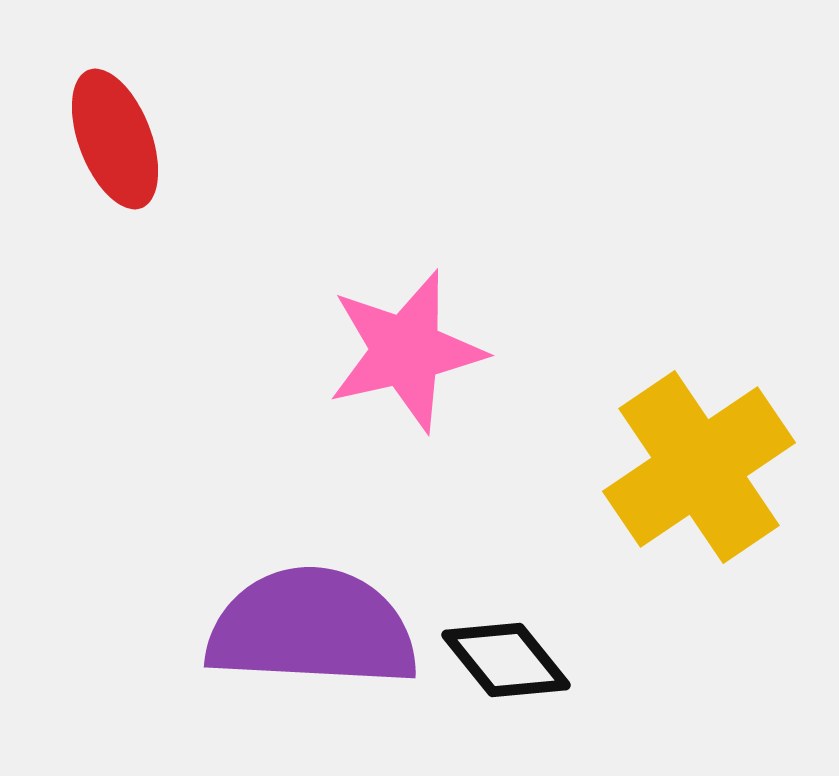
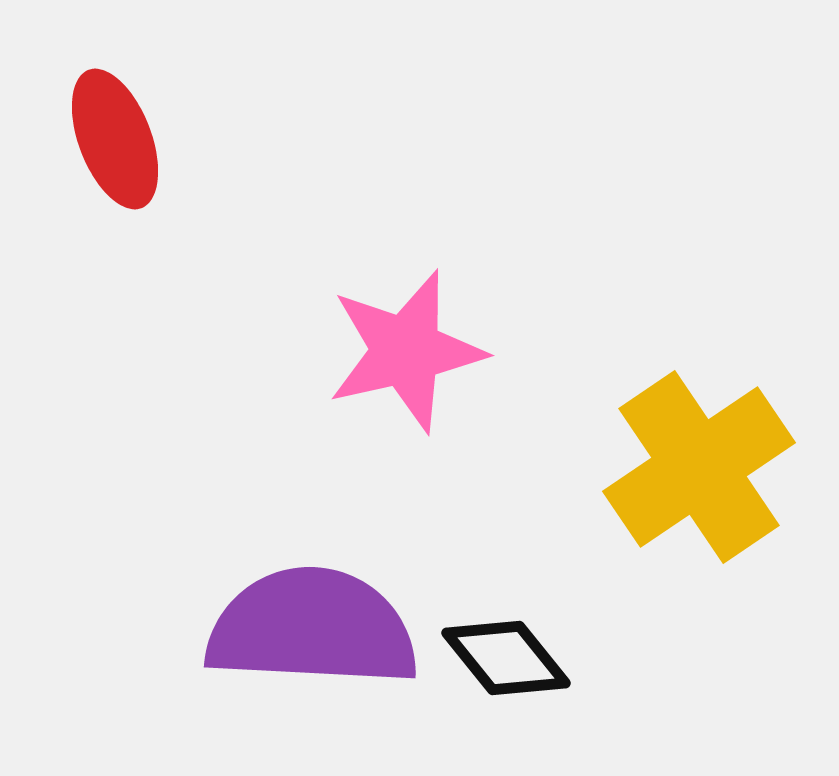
black diamond: moved 2 px up
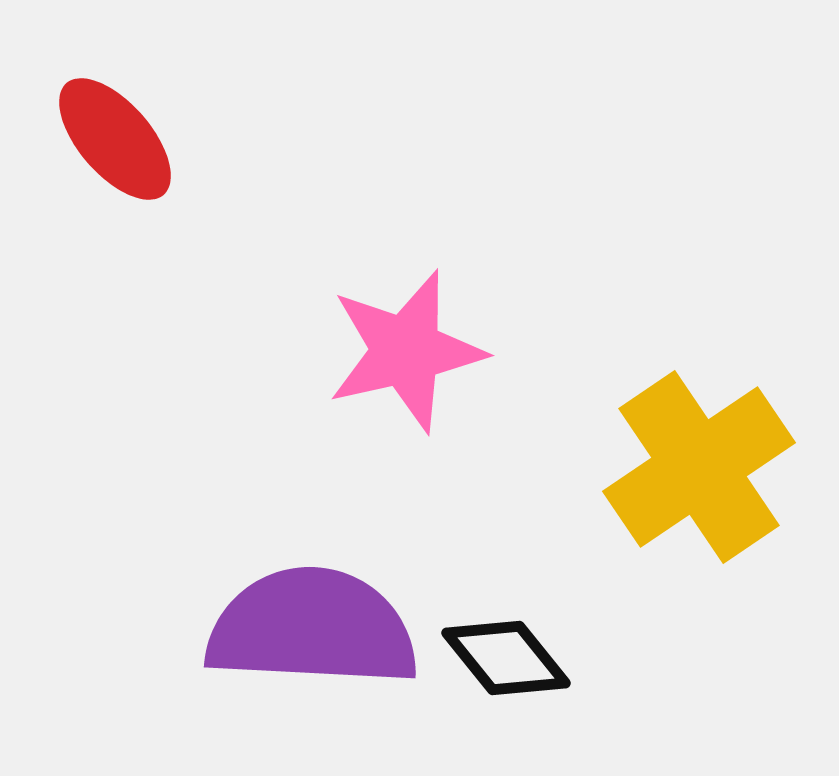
red ellipse: rotated 20 degrees counterclockwise
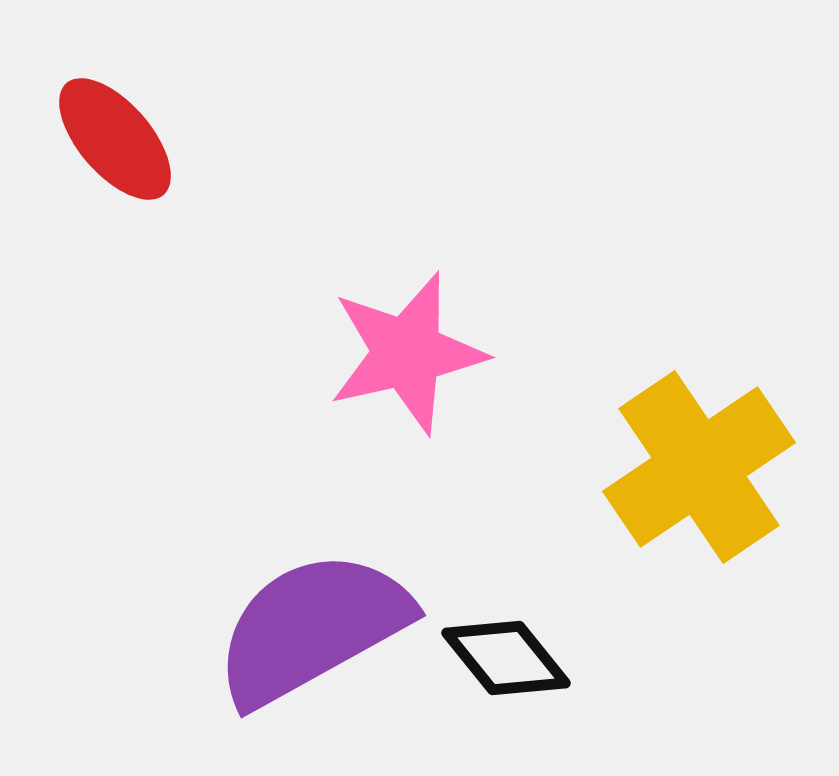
pink star: moved 1 px right, 2 px down
purple semicircle: rotated 32 degrees counterclockwise
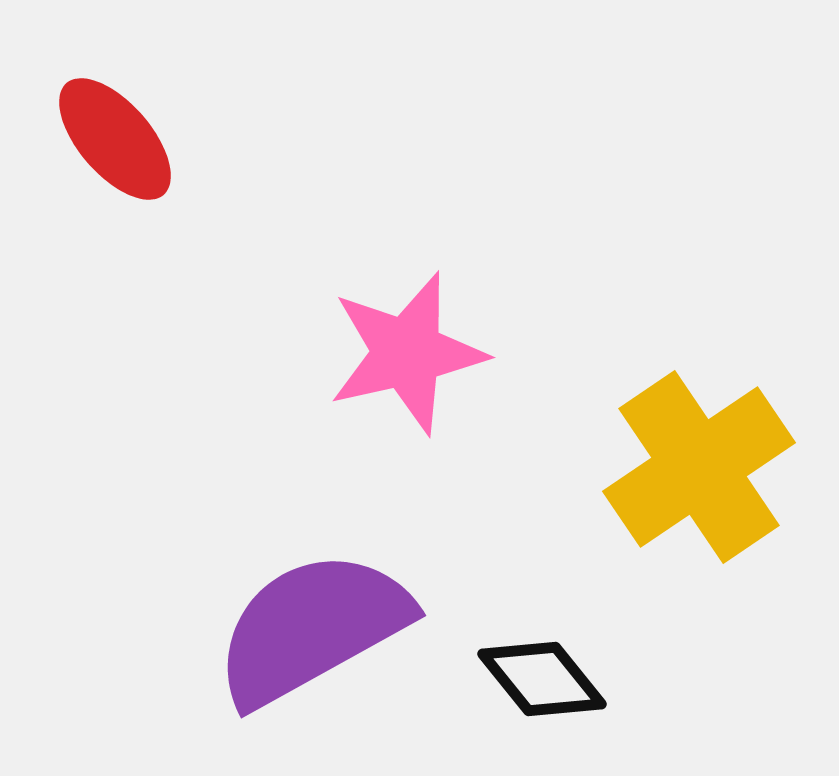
black diamond: moved 36 px right, 21 px down
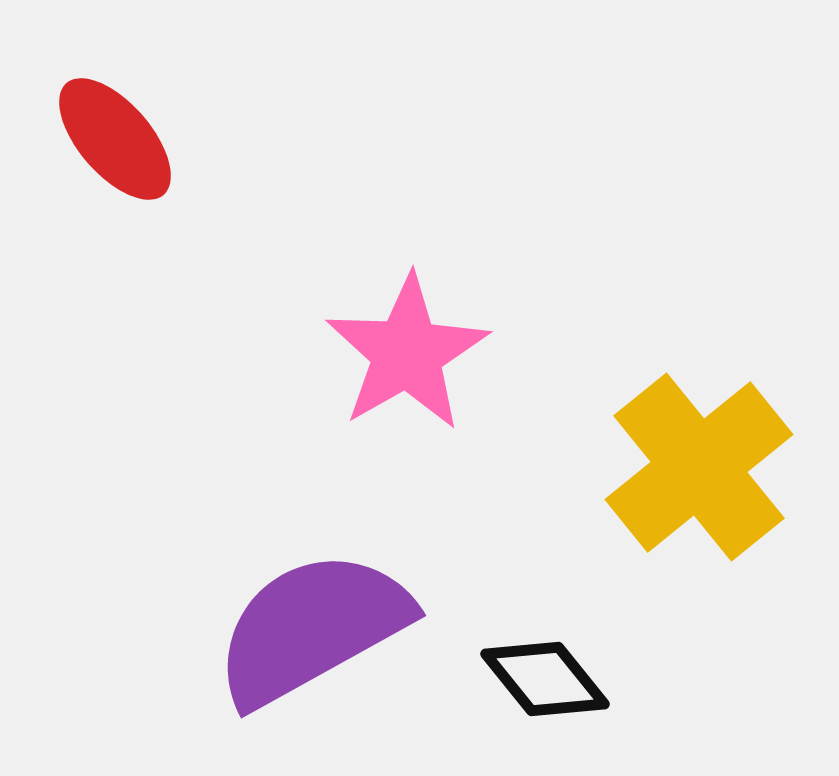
pink star: rotated 17 degrees counterclockwise
yellow cross: rotated 5 degrees counterclockwise
black diamond: moved 3 px right
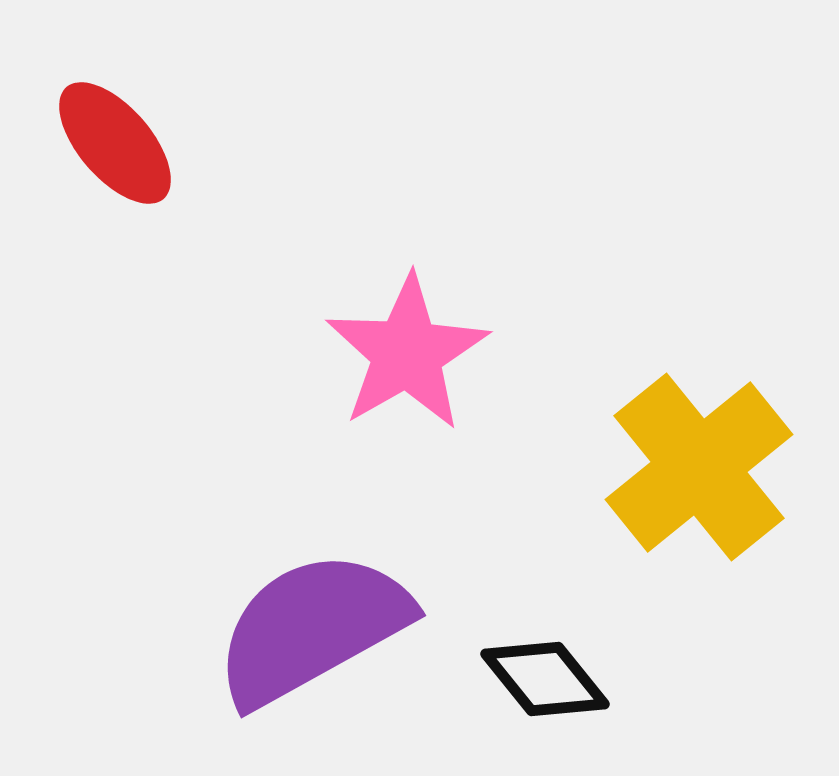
red ellipse: moved 4 px down
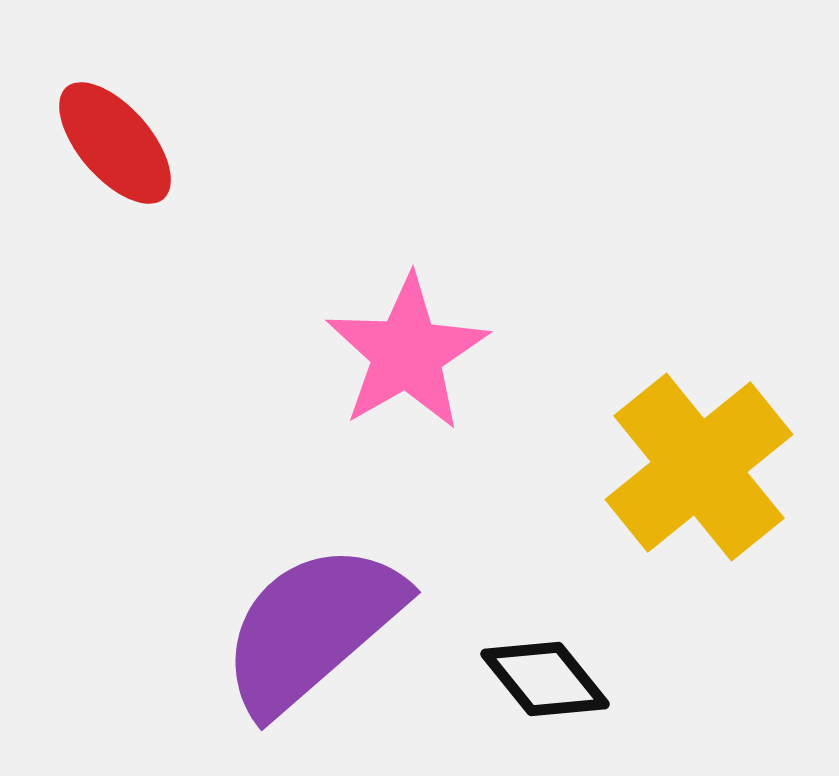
purple semicircle: rotated 12 degrees counterclockwise
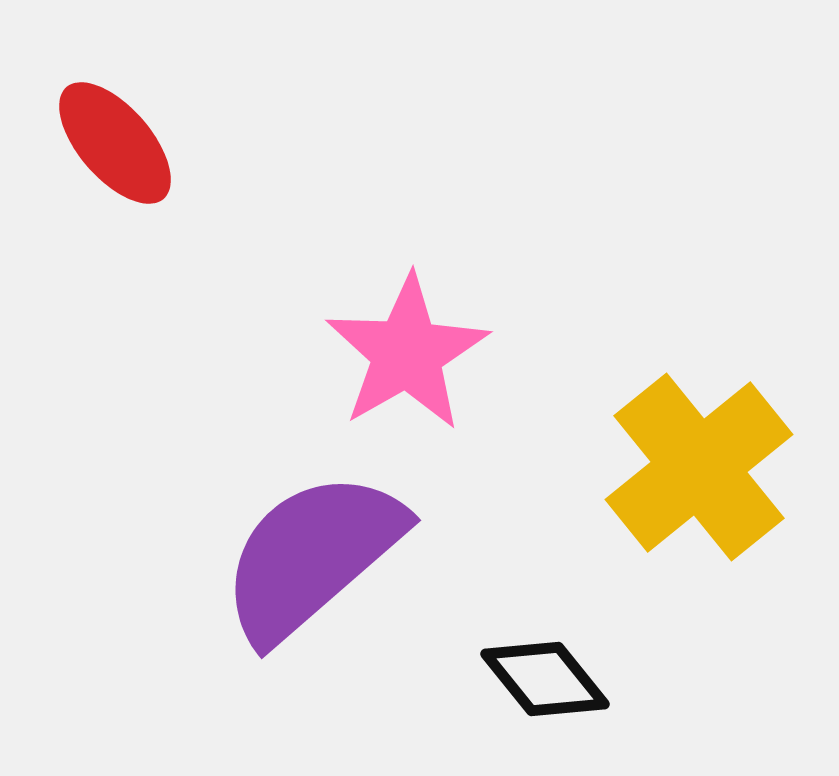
purple semicircle: moved 72 px up
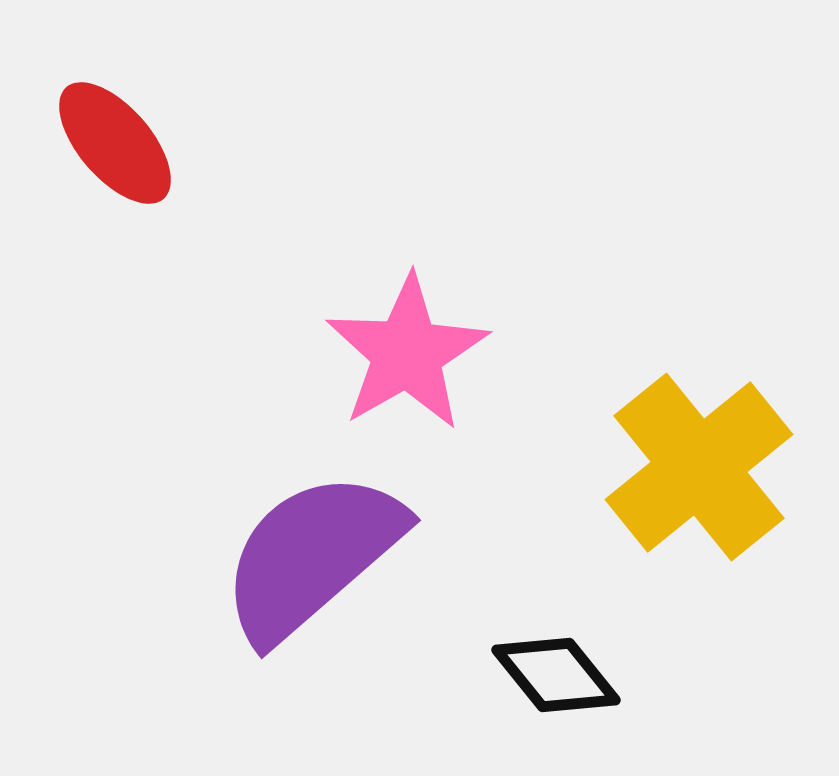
black diamond: moved 11 px right, 4 px up
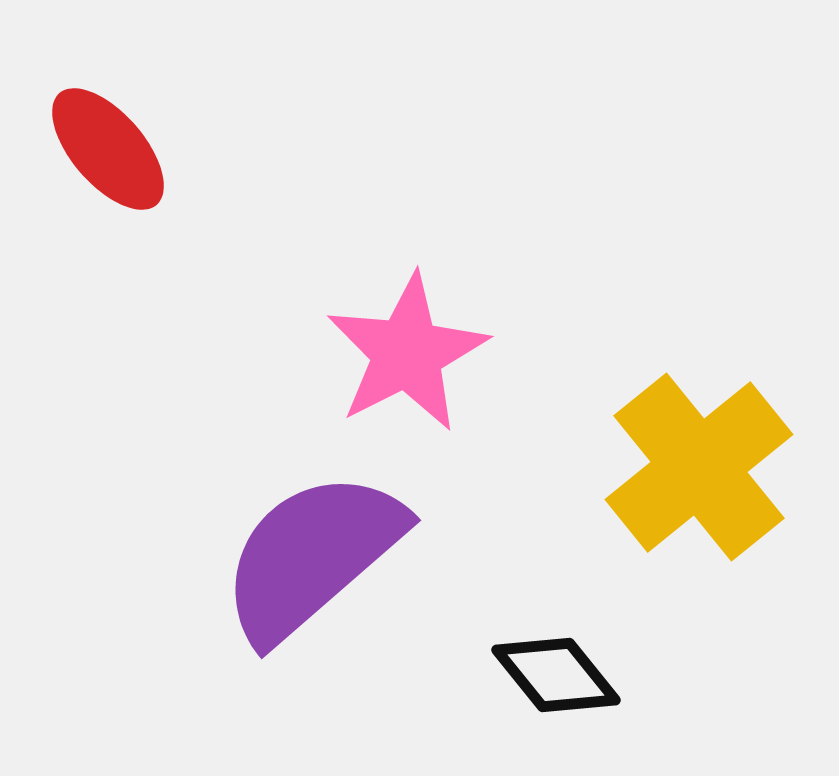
red ellipse: moved 7 px left, 6 px down
pink star: rotated 3 degrees clockwise
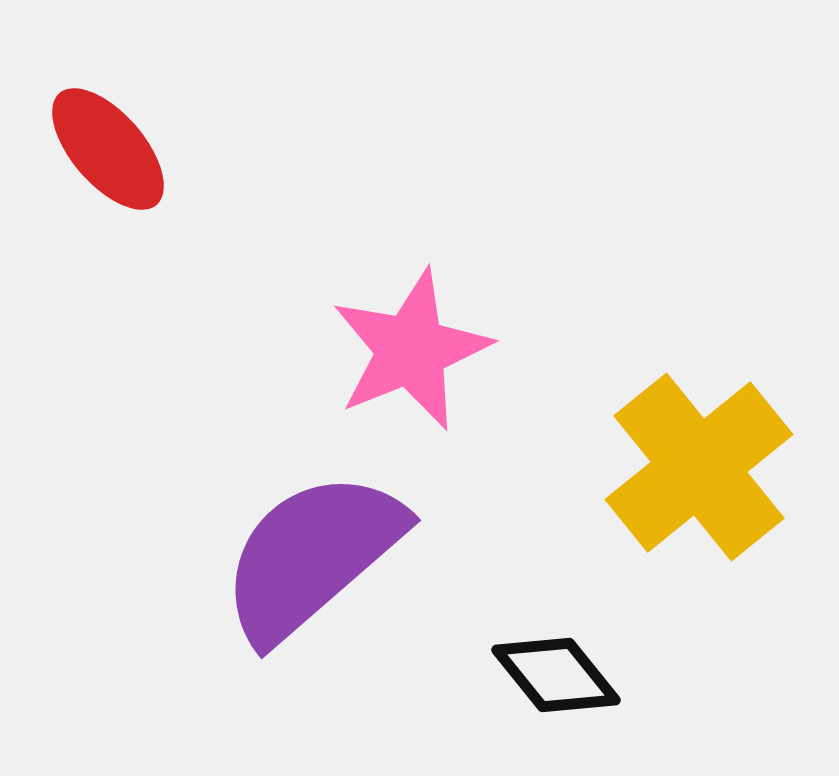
pink star: moved 4 px right, 3 px up; rotated 5 degrees clockwise
